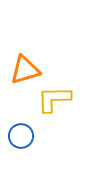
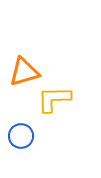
orange triangle: moved 1 px left, 2 px down
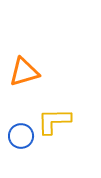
yellow L-shape: moved 22 px down
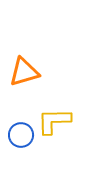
blue circle: moved 1 px up
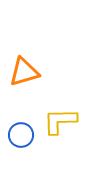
yellow L-shape: moved 6 px right
